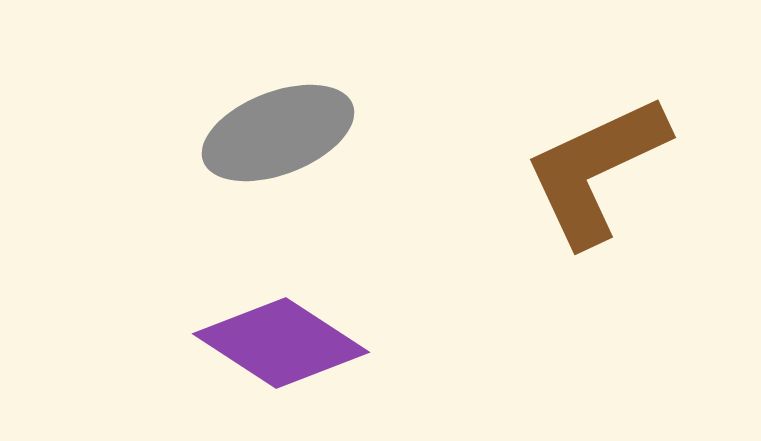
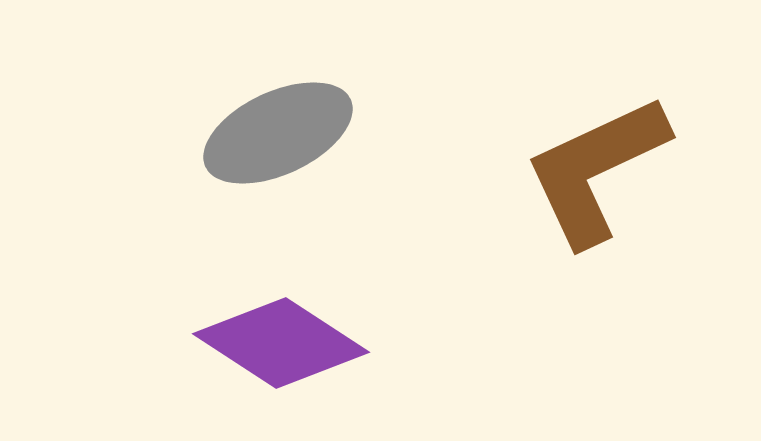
gray ellipse: rotated 4 degrees counterclockwise
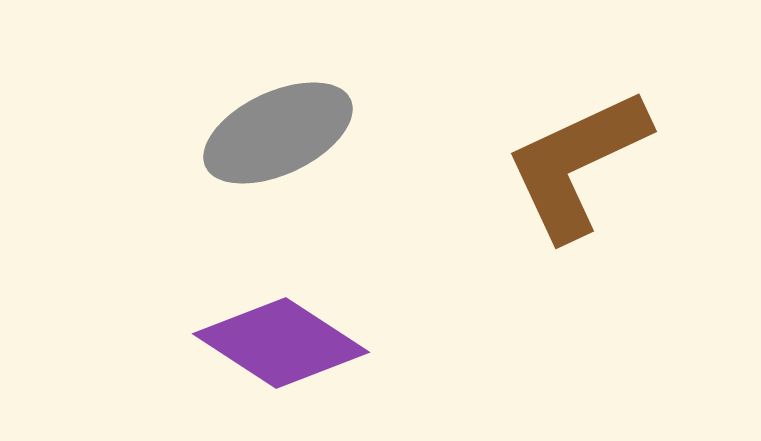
brown L-shape: moved 19 px left, 6 px up
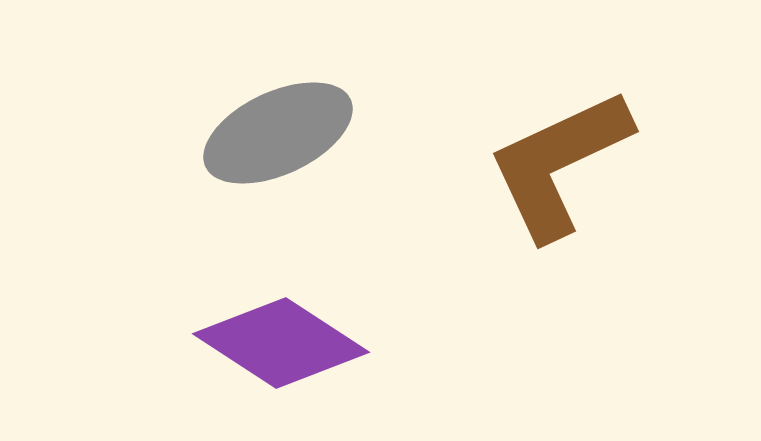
brown L-shape: moved 18 px left
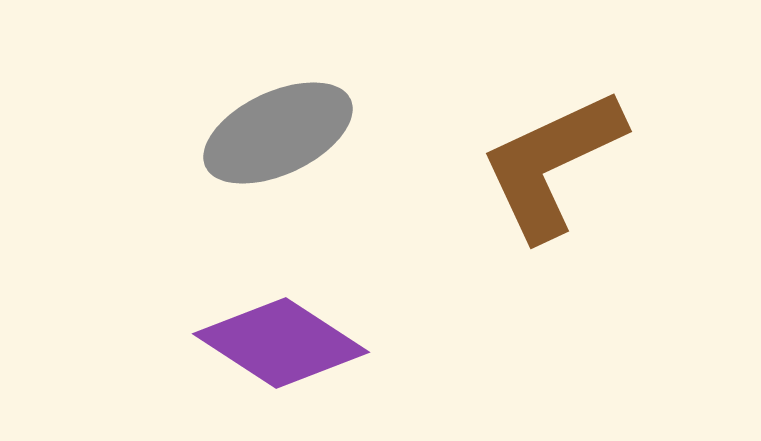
brown L-shape: moved 7 px left
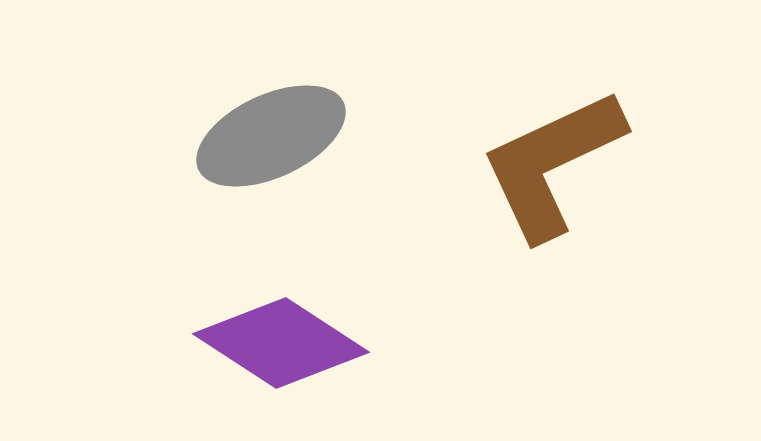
gray ellipse: moved 7 px left, 3 px down
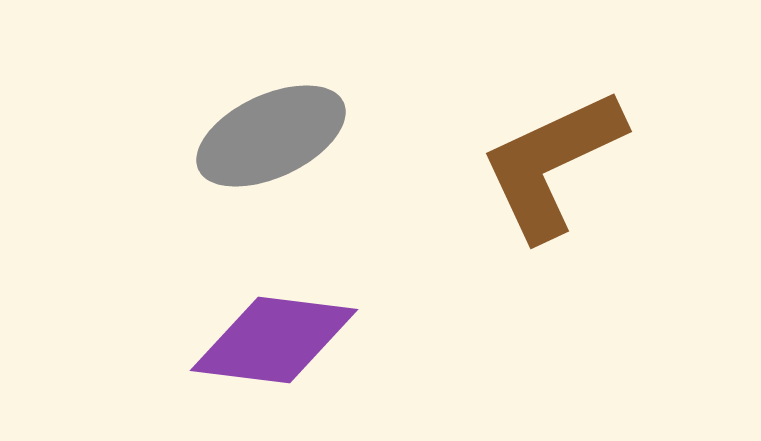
purple diamond: moved 7 px left, 3 px up; rotated 26 degrees counterclockwise
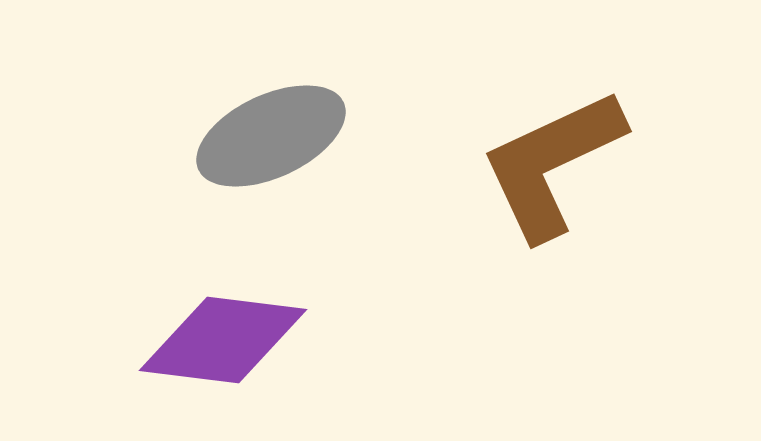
purple diamond: moved 51 px left
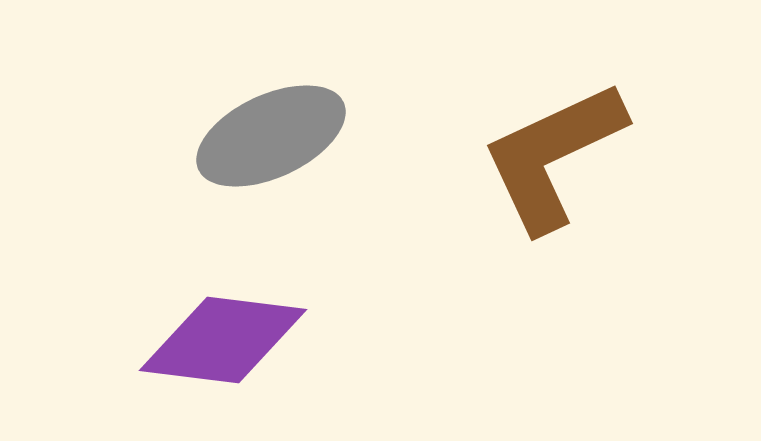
brown L-shape: moved 1 px right, 8 px up
